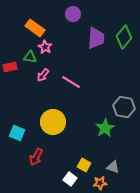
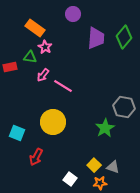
pink line: moved 8 px left, 4 px down
yellow square: moved 10 px right; rotated 16 degrees clockwise
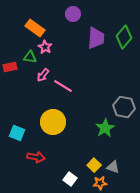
red arrow: rotated 108 degrees counterclockwise
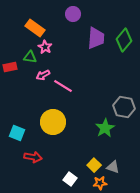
green diamond: moved 3 px down
pink arrow: rotated 24 degrees clockwise
red arrow: moved 3 px left
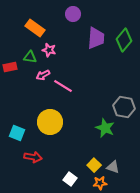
pink star: moved 4 px right, 3 px down; rotated 16 degrees counterclockwise
yellow circle: moved 3 px left
green star: rotated 18 degrees counterclockwise
